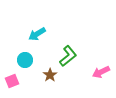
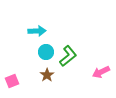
cyan arrow: moved 3 px up; rotated 150 degrees counterclockwise
cyan circle: moved 21 px right, 8 px up
brown star: moved 3 px left
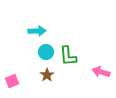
green L-shape: rotated 125 degrees clockwise
pink arrow: rotated 42 degrees clockwise
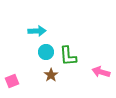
brown star: moved 4 px right
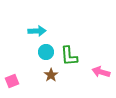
green L-shape: moved 1 px right
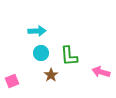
cyan circle: moved 5 px left, 1 px down
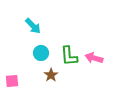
cyan arrow: moved 4 px left, 5 px up; rotated 48 degrees clockwise
pink arrow: moved 7 px left, 14 px up
pink square: rotated 16 degrees clockwise
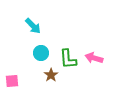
green L-shape: moved 1 px left, 3 px down
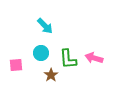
cyan arrow: moved 12 px right
pink square: moved 4 px right, 16 px up
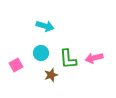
cyan arrow: rotated 30 degrees counterclockwise
pink arrow: rotated 30 degrees counterclockwise
pink square: rotated 24 degrees counterclockwise
brown star: rotated 16 degrees clockwise
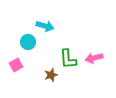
cyan circle: moved 13 px left, 11 px up
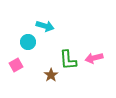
green L-shape: moved 1 px down
brown star: rotated 16 degrees counterclockwise
